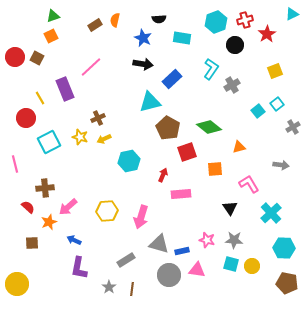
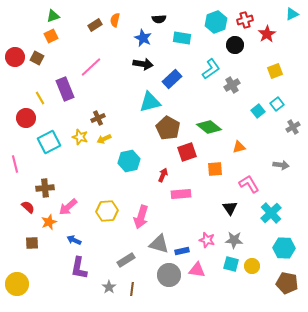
cyan L-shape at (211, 69): rotated 20 degrees clockwise
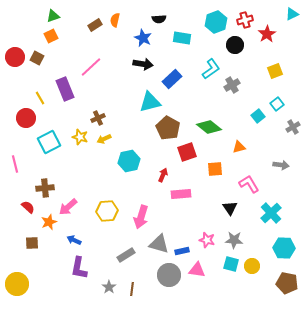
cyan square at (258, 111): moved 5 px down
gray rectangle at (126, 260): moved 5 px up
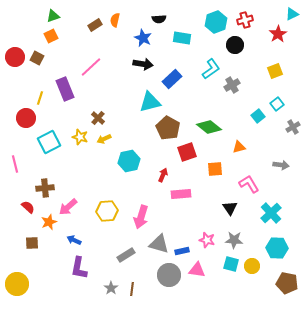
red star at (267, 34): moved 11 px right
yellow line at (40, 98): rotated 48 degrees clockwise
brown cross at (98, 118): rotated 24 degrees counterclockwise
cyan hexagon at (284, 248): moved 7 px left
gray star at (109, 287): moved 2 px right, 1 px down
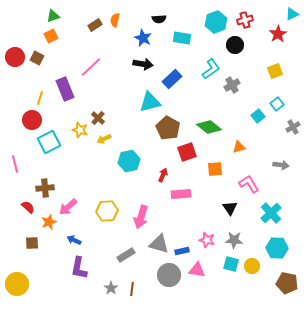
red circle at (26, 118): moved 6 px right, 2 px down
yellow star at (80, 137): moved 7 px up
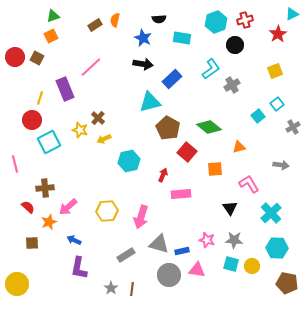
red square at (187, 152): rotated 30 degrees counterclockwise
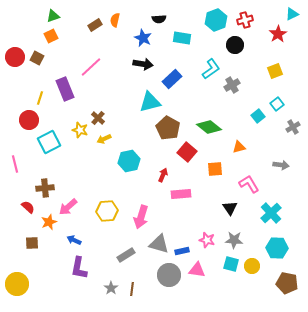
cyan hexagon at (216, 22): moved 2 px up
red circle at (32, 120): moved 3 px left
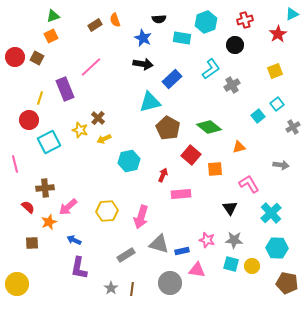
orange semicircle at (115, 20): rotated 32 degrees counterclockwise
cyan hexagon at (216, 20): moved 10 px left, 2 px down
red square at (187, 152): moved 4 px right, 3 px down
gray circle at (169, 275): moved 1 px right, 8 px down
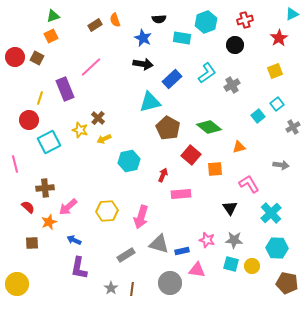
red star at (278, 34): moved 1 px right, 4 px down
cyan L-shape at (211, 69): moved 4 px left, 4 px down
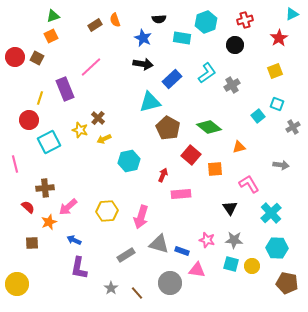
cyan square at (277, 104): rotated 32 degrees counterclockwise
blue rectangle at (182, 251): rotated 32 degrees clockwise
brown line at (132, 289): moved 5 px right, 4 px down; rotated 48 degrees counterclockwise
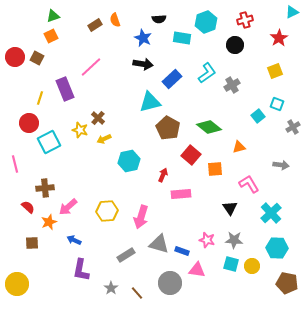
cyan triangle at (292, 14): moved 2 px up
red circle at (29, 120): moved 3 px down
purple L-shape at (79, 268): moved 2 px right, 2 px down
